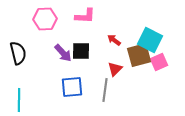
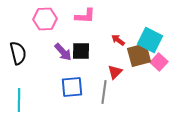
red arrow: moved 4 px right
purple arrow: moved 1 px up
pink square: rotated 24 degrees counterclockwise
red triangle: moved 3 px down
gray line: moved 1 px left, 2 px down
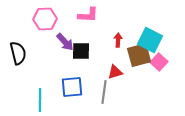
pink L-shape: moved 3 px right, 1 px up
red arrow: rotated 56 degrees clockwise
purple arrow: moved 2 px right, 10 px up
red triangle: rotated 28 degrees clockwise
cyan line: moved 21 px right
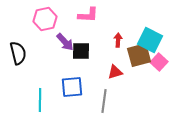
pink hexagon: rotated 10 degrees counterclockwise
gray line: moved 9 px down
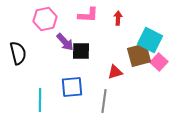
red arrow: moved 22 px up
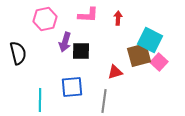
purple arrow: rotated 60 degrees clockwise
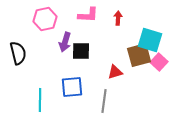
cyan square: rotated 10 degrees counterclockwise
